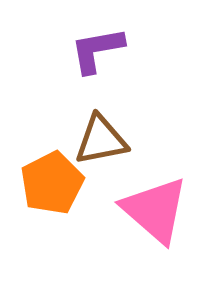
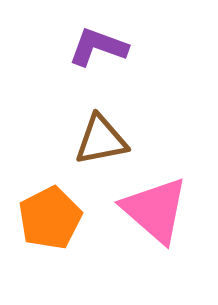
purple L-shape: moved 1 px right, 3 px up; rotated 30 degrees clockwise
orange pentagon: moved 2 px left, 35 px down
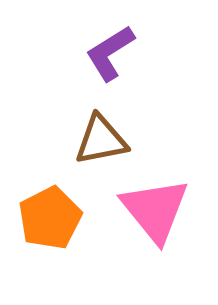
purple L-shape: moved 12 px right, 6 px down; rotated 52 degrees counterclockwise
pink triangle: rotated 10 degrees clockwise
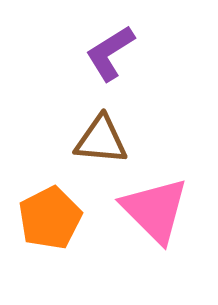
brown triangle: rotated 16 degrees clockwise
pink triangle: rotated 6 degrees counterclockwise
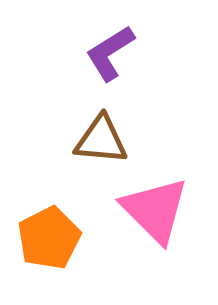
orange pentagon: moved 1 px left, 20 px down
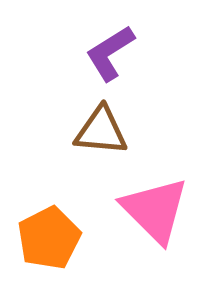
brown triangle: moved 9 px up
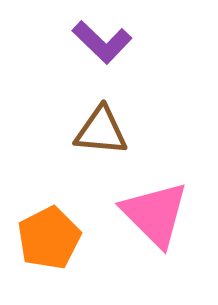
purple L-shape: moved 8 px left, 11 px up; rotated 104 degrees counterclockwise
pink triangle: moved 4 px down
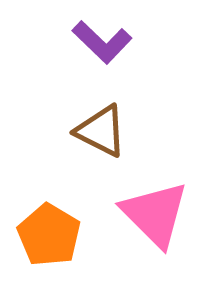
brown triangle: rotated 22 degrees clockwise
orange pentagon: moved 3 px up; rotated 14 degrees counterclockwise
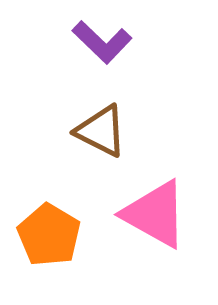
pink triangle: rotated 16 degrees counterclockwise
